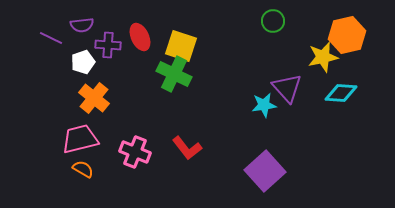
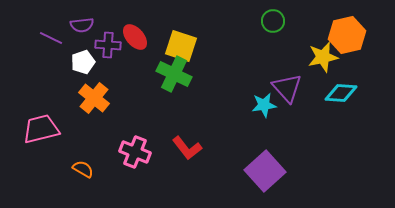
red ellipse: moved 5 px left; rotated 16 degrees counterclockwise
pink trapezoid: moved 39 px left, 10 px up
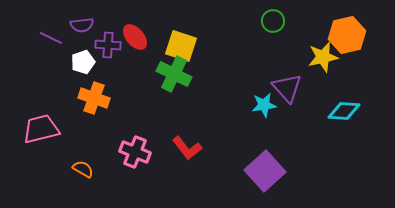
cyan diamond: moved 3 px right, 18 px down
orange cross: rotated 20 degrees counterclockwise
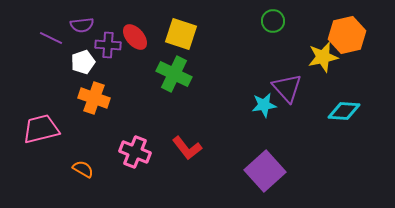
yellow square: moved 12 px up
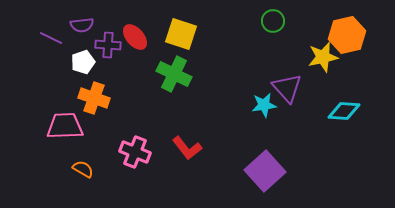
pink trapezoid: moved 24 px right, 3 px up; rotated 12 degrees clockwise
